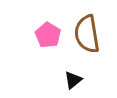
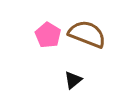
brown semicircle: rotated 120 degrees clockwise
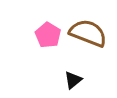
brown semicircle: moved 1 px right, 1 px up
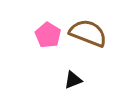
black triangle: rotated 18 degrees clockwise
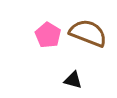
black triangle: rotated 36 degrees clockwise
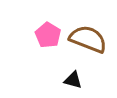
brown semicircle: moved 6 px down
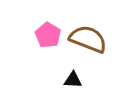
black triangle: rotated 12 degrees counterclockwise
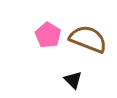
black triangle: rotated 42 degrees clockwise
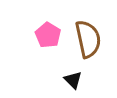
brown semicircle: rotated 57 degrees clockwise
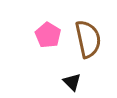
black triangle: moved 1 px left, 2 px down
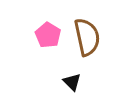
brown semicircle: moved 1 px left, 2 px up
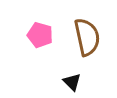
pink pentagon: moved 8 px left; rotated 15 degrees counterclockwise
